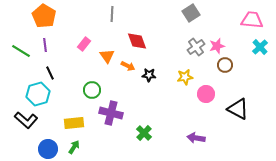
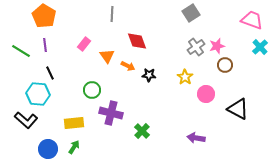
pink trapezoid: rotated 15 degrees clockwise
yellow star: rotated 28 degrees counterclockwise
cyan hexagon: rotated 20 degrees clockwise
green cross: moved 2 px left, 2 px up
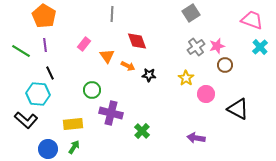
yellow star: moved 1 px right, 1 px down
yellow rectangle: moved 1 px left, 1 px down
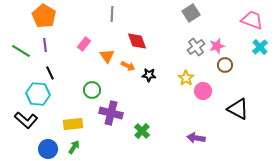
pink circle: moved 3 px left, 3 px up
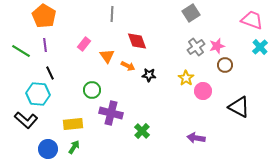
black triangle: moved 1 px right, 2 px up
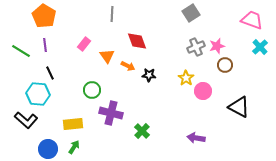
gray cross: rotated 12 degrees clockwise
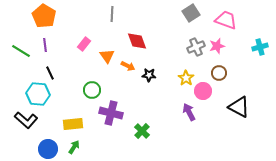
pink trapezoid: moved 26 px left
cyan cross: rotated 28 degrees clockwise
brown circle: moved 6 px left, 8 px down
purple arrow: moved 7 px left, 26 px up; rotated 54 degrees clockwise
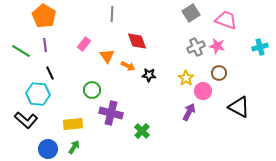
pink star: rotated 28 degrees clockwise
purple arrow: rotated 54 degrees clockwise
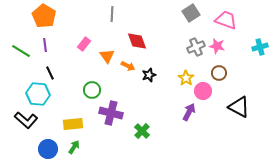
black star: rotated 24 degrees counterclockwise
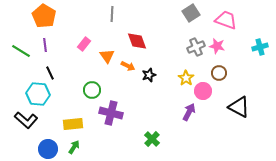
green cross: moved 10 px right, 8 px down
